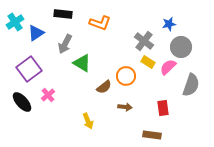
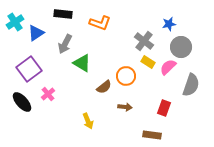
pink cross: moved 1 px up
red rectangle: moved 1 px right; rotated 28 degrees clockwise
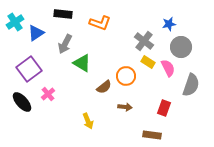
pink semicircle: moved 1 px down; rotated 108 degrees clockwise
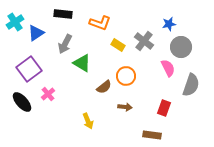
yellow rectangle: moved 30 px left, 17 px up
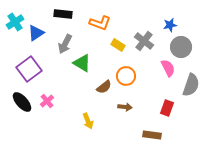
blue star: moved 1 px right, 1 px down
pink cross: moved 1 px left, 7 px down
red rectangle: moved 3 px right
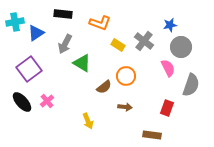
cyan cross: rotated 24 degrees clockwise
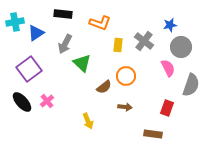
yellow rectangle: rotated 64 degrees clockwise
green triangle: rotated 12 degrees clockwise
brown rectangle: moved 1 px right, 1 px up
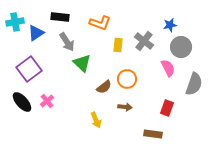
black rectangle: moved 3 px left, 3 px down
gray arrow: moved 2 px right, 2 px up; rotated 60 degrees counterclockwise
orange circle: moved 1 px right, 3 px down
gray semicircle: moved 3 px right, 1 px up
yellow arrow: moved 8 px right, 1 px up
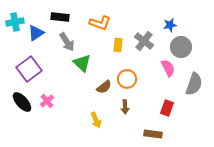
brown arrow: rotated 80 degrees clockwise
